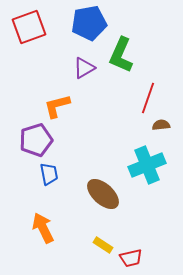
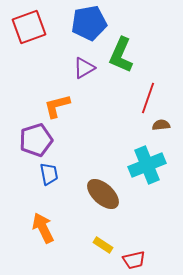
red trapezoid: moved 3 px right, 2 px down
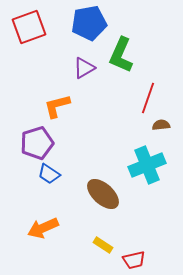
purple pentagon: moved 1 px right, 3 px down
blue trapezoid: rotated 135 degrees clockwise
orange arrow: rotated 88 degrees counterclockwise
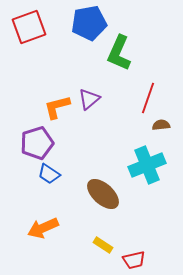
green L-shape: moved 2 px left, 2 px up
purple triangle: moved 5 px right, 31 px down; rotated 10 degrees counterclockwise
orange L-shape: moved 1 px down
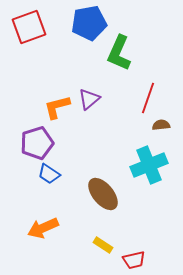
cyan cross: moved 2 px right
brown ellipse: rotated 8 degrees clockwise
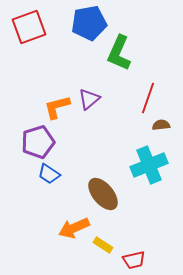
purple pentagon: moved 1 px right, 1 px up
orange arrow: moved 31 px right
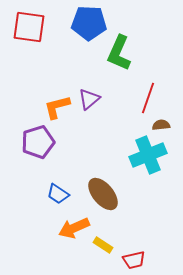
blue pentagon: rotated 12 degrees clockwise
red square: rotated 28 degrees clockwise
cyan cross: moved 1 px left, 10 px up
blue trapezoid: moved 9 px right, 20 px down
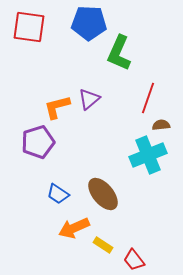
red trapezoid: rotated 65 degrees clockwise
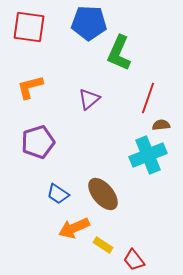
orange L-shape: moved 27 px left, 20 px up
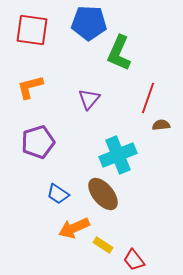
red square: moved 3 px right, 3 px down
purple triangle: rotated 10 degrees counterclockwise
cyan cross: moved 30 px left
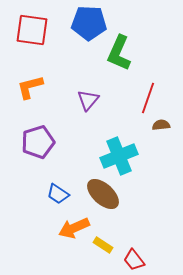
purple triangle: moved 1 px left, 1 px down
cyan cross: moved 1 px right, 1 px down
brown ellipse: rotated 8 degrees counterclockwise
